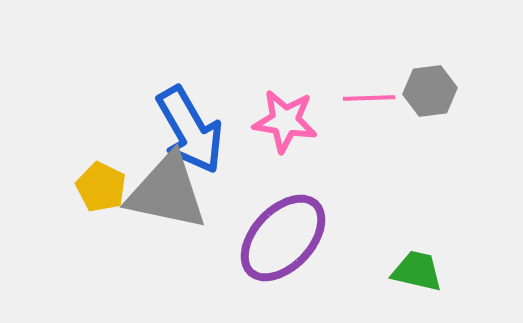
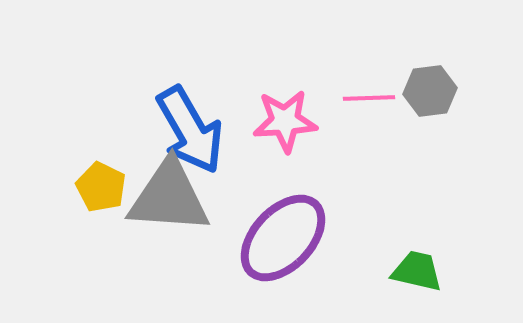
pink star: rotated 12 degrees counterclockwise
gray triangle: moved 2 px right, 5 px down; rotated 8 degrees counterclockwise
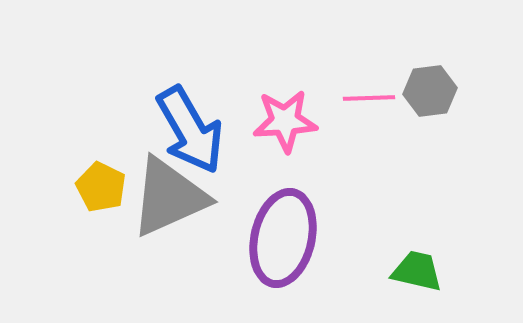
gray triangle: rotated 28 degrees counterclockwise
purple ellipse: rotated 30 degrees counterclockwise
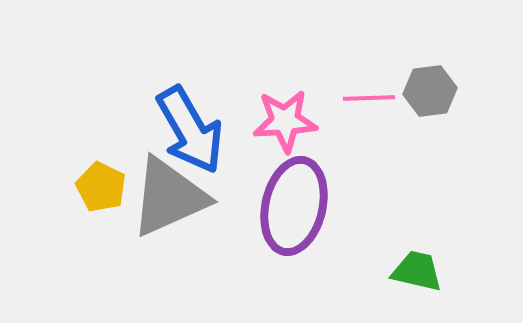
purple ellipse: moved 11 px right, 32 px up
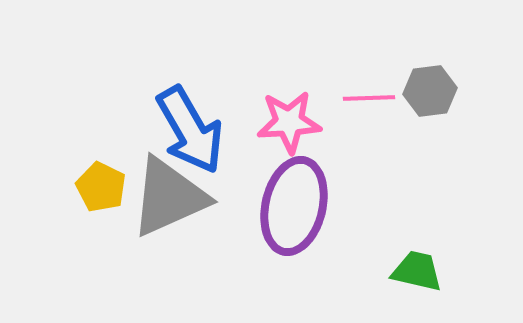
pink star: moved 4 px right, 1 px down
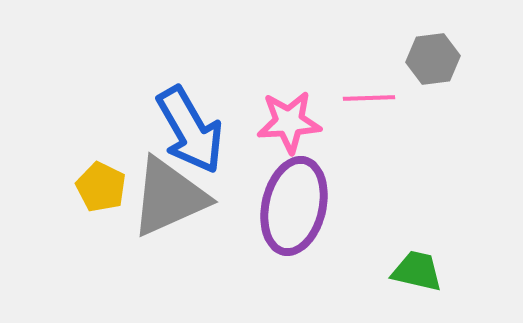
gray hexagon: moved 3 px right, 32 px up
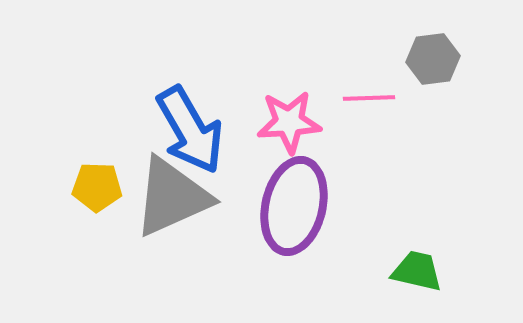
yellow pentagon: moved 4 px left; rotated 24 degrees counterclockwise
gray triangle: moved 3 px right
